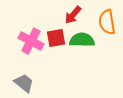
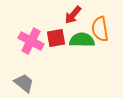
orange semicircle: moved 7 px left, 7 px down
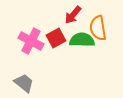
orange semicircle: moved 2 px left, 1 px up
red square: rotated 18 degrees counterclockwise
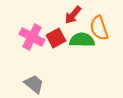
orange semicircle: moved 1 px right; rotated 10 degrees counterclockwise
pink cross: moved 1 px right, 4 px up
gray trapezoid: moved 10 px right, 1 px down
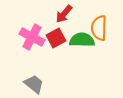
red arrow: moved 9 px left, 1 px up
orange semicircle: rotated 20 degrees clockwise
